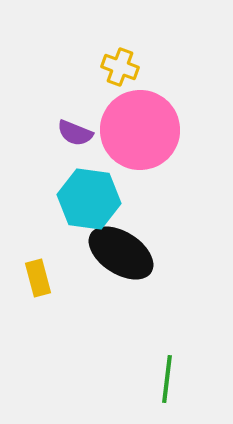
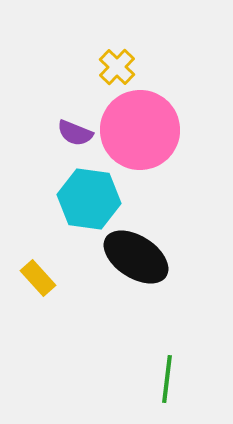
yellow cross: moved 3 px left; rotated 24 degrees clockwise
black ellipse: moved 15 px right, 4 px down
yellow rectangle: rotated 27 degrees counterclockwise
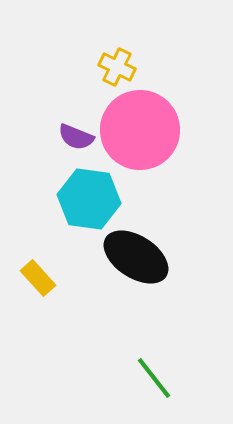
yellow cross: rotated 18 degrees counterclockwise
purple semicircle: moved 1 px right, 4 px down
green line: moved 13 px left, 1 px up; rotated 45 degrees counterclockwise
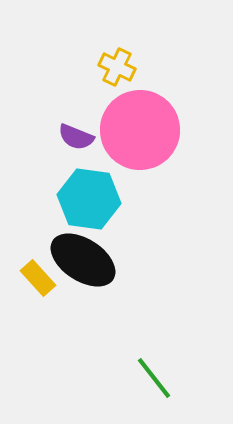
black ellipse: moved 53 px left, 3 px down
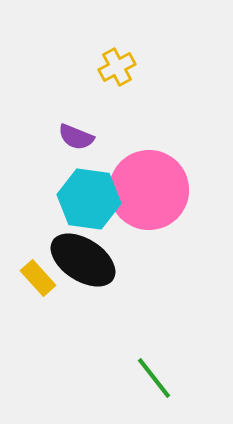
yellow cross: rotated 36 degrees clockwise
pink circle: moved 9 px right, 60 px down
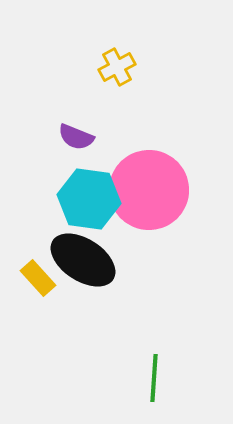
green line: rotated 42 degrees clockwise
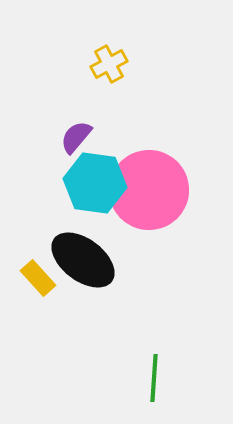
yellow cross: moved 8 px left, 3 px up
purple semicircle: rotated 108 degrees clockwise
cyan hexagon: moved 6 px right, 16 px up
black ellipse: rotated 4 degrees clockwise
